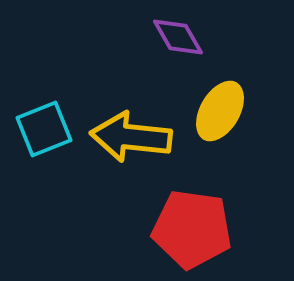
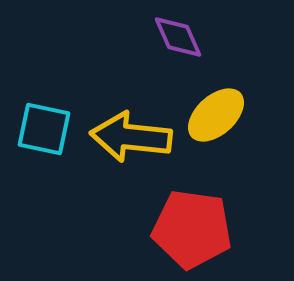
purple diamond: rotated 6 degrees clockwise
yellow ellipse: moved 4 px left, 4 px down; rotated 18 degrees clockwise
cyan square: rotated 34 degrees clockwise
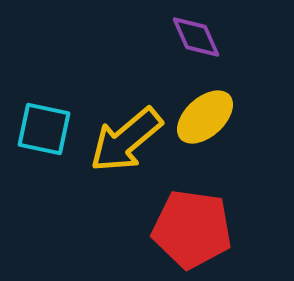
purple diamond: moved 18 px right
yellow ellipse: moved 11 px left, 2 px down
yellow arrow: moved 5 px left, 3 px down; rotated 46 degrees counterclockwise
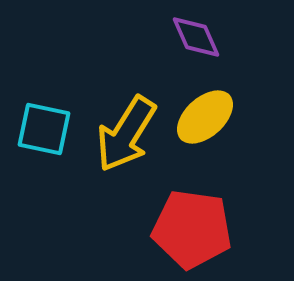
yellow arrow: moved 6 px up; rotated 18 degrees counterclockwise
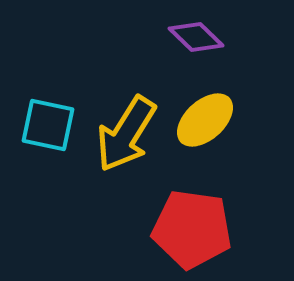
purple diamond: rotated 22 degrees counterclockwise
yellow ellipse: moved 3 px down
cyan square: moved 4 px right, 4 px up
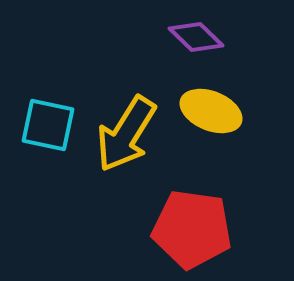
yellow ellipse: moved 6 px right, 9 px up; rotated 64 degrees clockwise
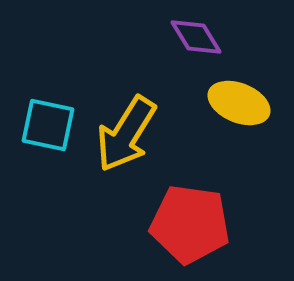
purple diamond: rotated 14 degrees clockwise
yellow ellipse: moved 28 px right, 8 px up
red pentagon: moved 2 px left, 5 px up
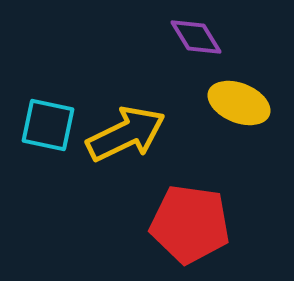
yellow arrow: rotated 148 degrees counterclockwise
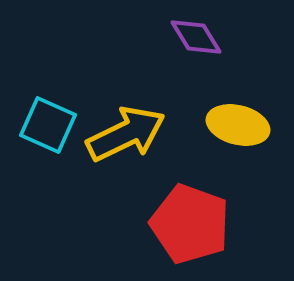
yellow ellipse: moved 1 px left, 22 px down; rotated 8 degrees counterclockwise
cyan square: rotated 12 degrees clockwise
red pentagon: rotated 12 degrees clockwise
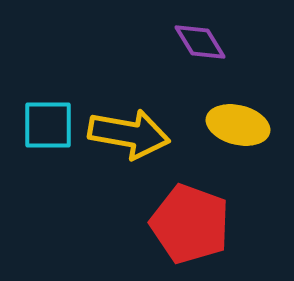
purple diamond: moved 4 px right, 5 px down
cyan square: rotated 24 degrees counterclockwise
yellow arrow: moved 3 px right; rotated 36 degrees clockwise
